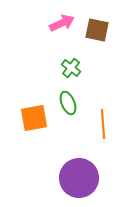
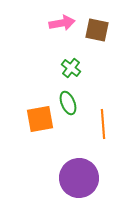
pink arrow: rotated 15 degrees clockwise
orange square: moved 6 px right, 1 px down
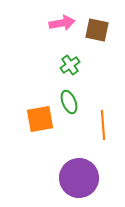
green cross: moved 1 px left, 3 px up; rotated 18 degrees clockwise
green ellipse: moved 1 px right, 1 px up
orange line: moved 1 px down
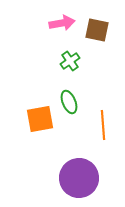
green cross: moved 4 px up
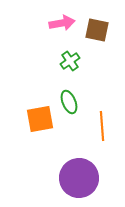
orange line: moved 1 px left, 1 px down
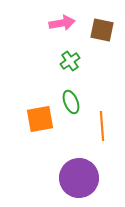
brown square: moved 5 px right
green ellipse: moved 2 px right
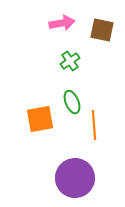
green ellipse: moved 1 px right
orange line: moved 8 px left, 1 px up
purple circle: moved 4 px left
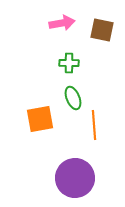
green cross: moved 1 px left, 2 px down; rotated 36 degrees clockwise
green ellipse: moved 1 px right, 4 px up
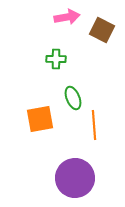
pink arrow: moved 5 px right, 6 px up
brown square: rotated 15 degrees clockwise
green cross: moved 13 px left, 4 px up
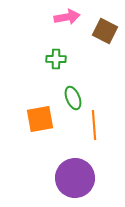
brown square: moved 3 px right, 1 px down
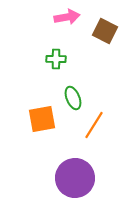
orange square: moved 2 px right
orange line: rotated 36 degrees clockwise
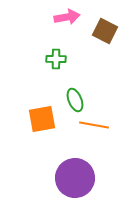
green ellipse: moved 2 px right, 2 px down
orange line: rotated 68 degrees clockwise
